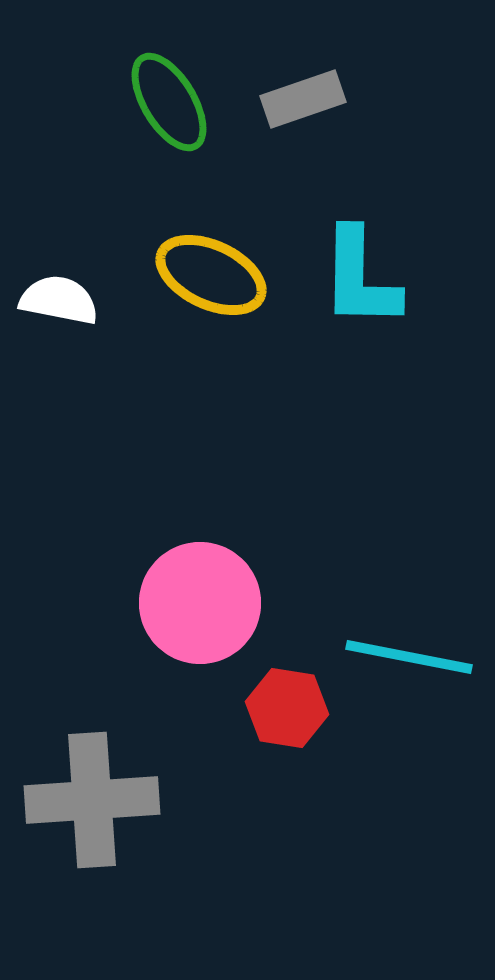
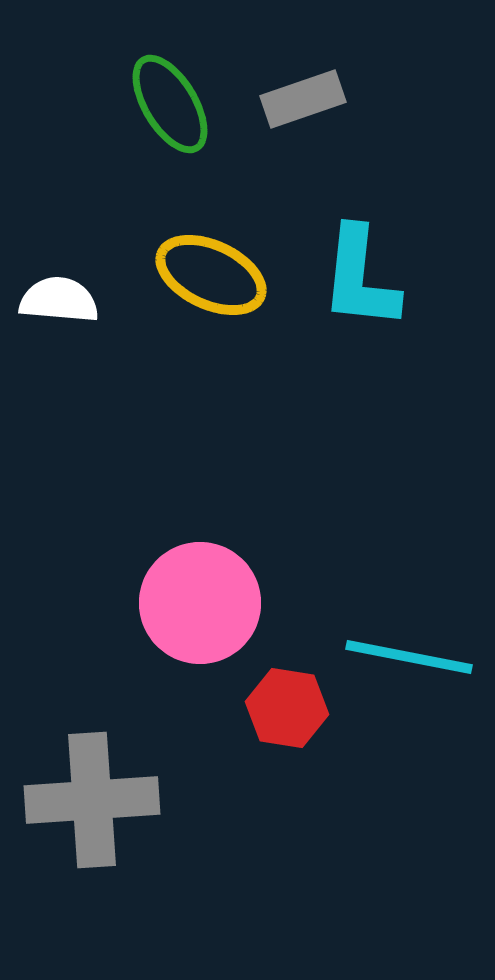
green ellipse: moved 1 px right, 2 px down
cyan L-shape: rotated 5 degrees clockwise
white semicircle: rotated 6 degrees counterclockwise
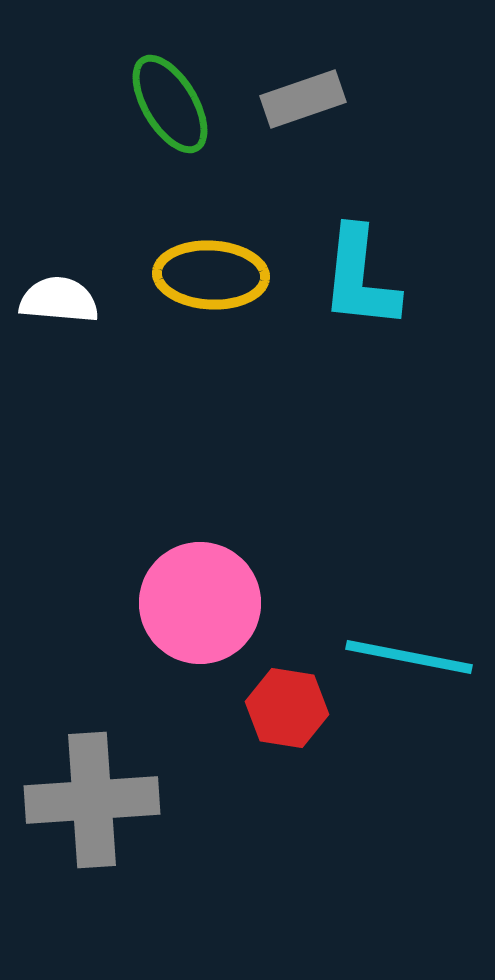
yellow ellipse: rotated 22 degrees counterclockwise
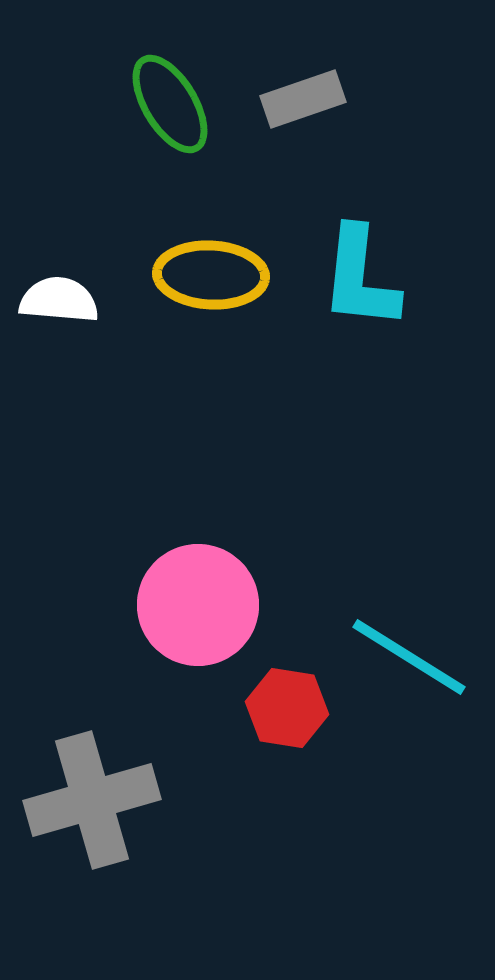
pink circle: moved 2 px left, 2 px down
cyan line: rotated 21 degrees clockwise
gray cross: rotated 12 degrees counterclockwise
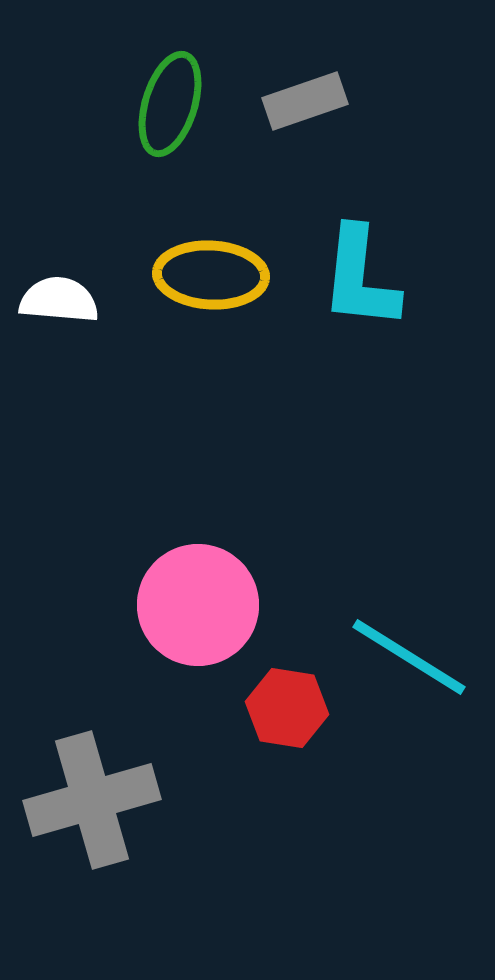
gray rectangle: moved 2 px right, 2 px down
green ellipse: rotated 48 degrees clockwise
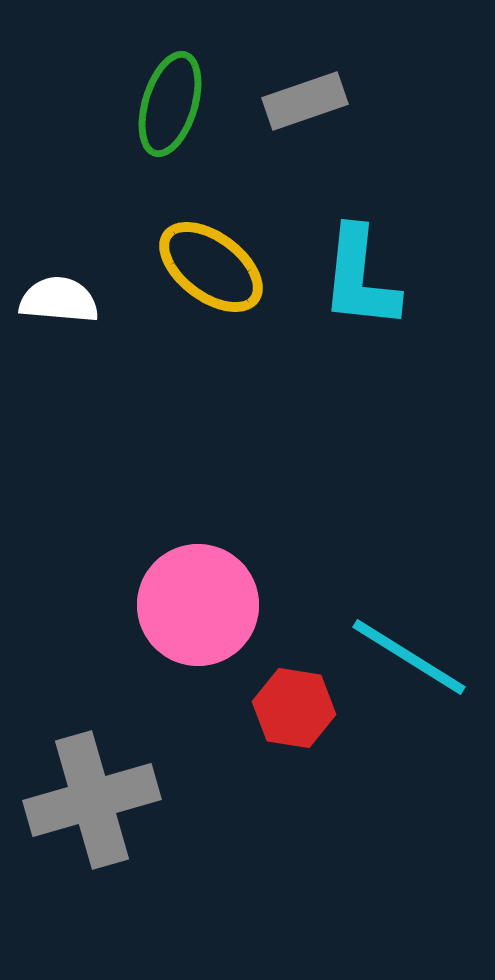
yellow ellipse: moved 8 px up; rotated 34 degrees clockwise
red hexagon: moved 7 px right
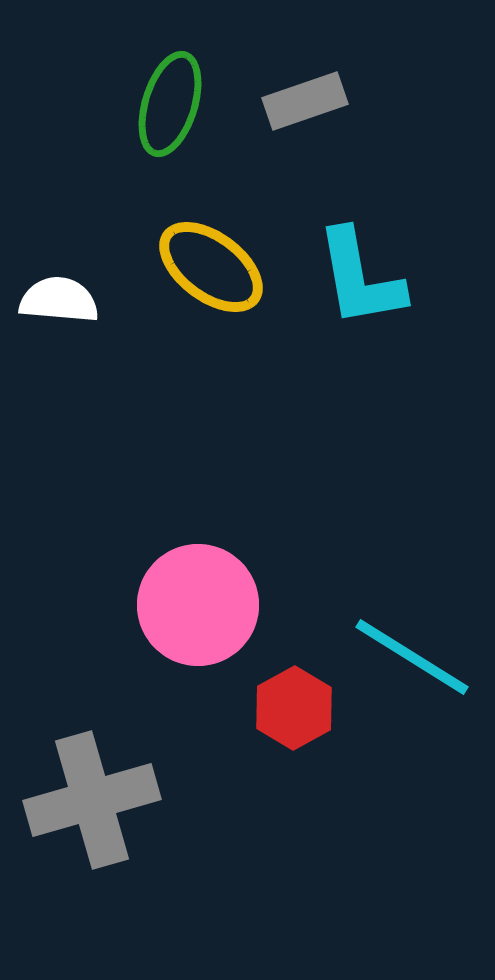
cyan L-shape: rotated 16 degrees counterclockwise
cyan line: moved 3 px right
red hexagon: rotated 22 degrees clockwise
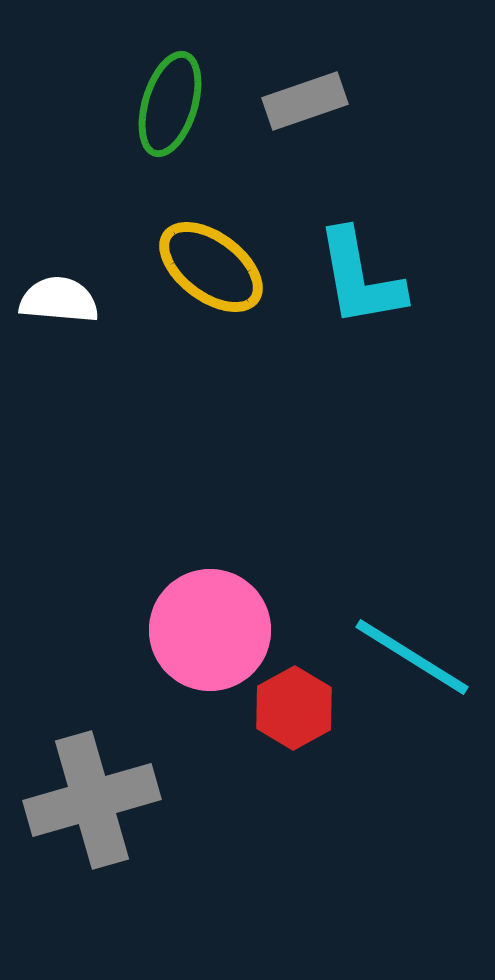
pink circle: moved 12 px right, 25 px down
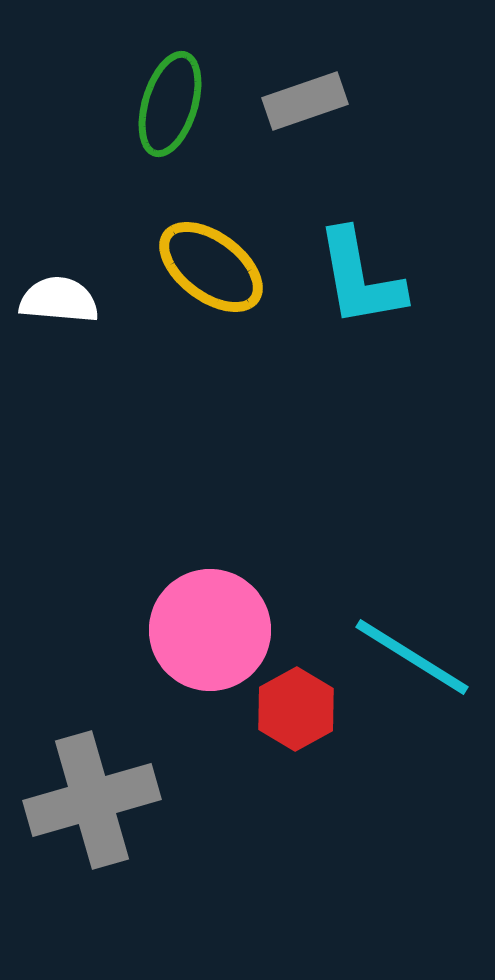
red hexagon: moved 2 px right, 1 px down
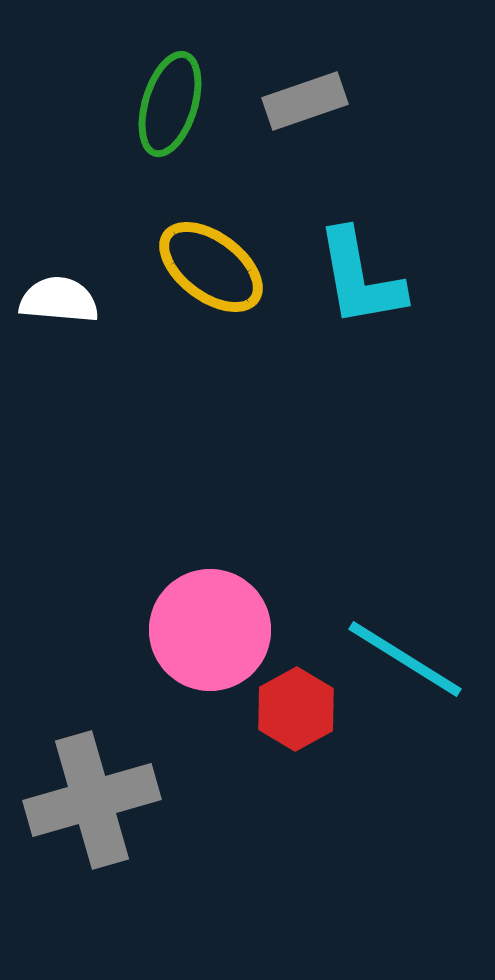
cyan line: moved 7 px left, 2 px down
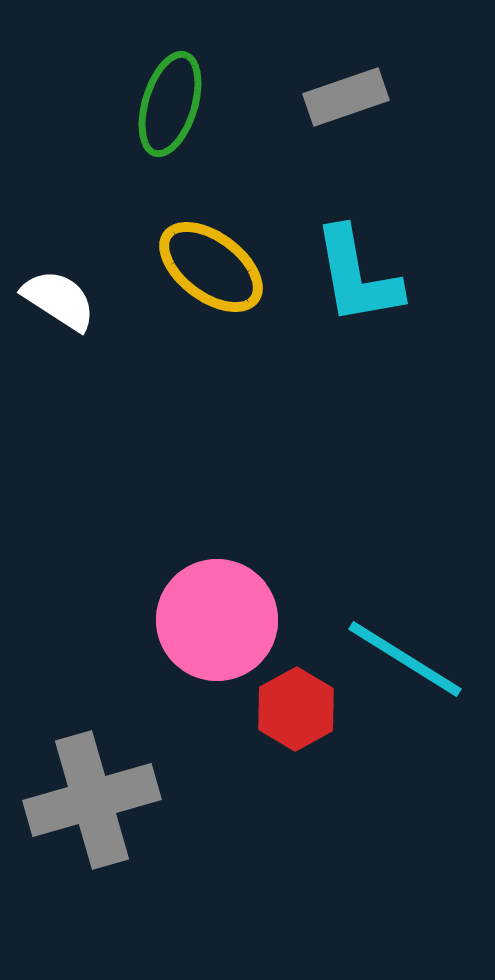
gray rectangle: moved 41 px right, 4 px up
cyan L-shape: moved 3 px left, 2 px up
white semicircle: rotated 28 degrees clockwise
pink circle: moved 7 px right, 10 px up
